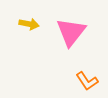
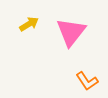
yellow arrow: rotated 42 degrees counterclockwise
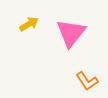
pink triangle: moved 1 px down
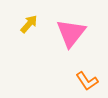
yellow arrow: rotated 18 degrees counterclockwise
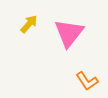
pink triangle: moved 2 px left
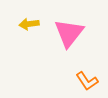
yellow arrow: rotated 138 degrees counterclockwise
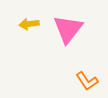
pink triangle: moved 1 px left, 4 px up
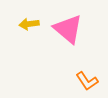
pink triangle: rotated 28 degrees counterclockwise
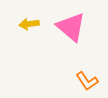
pink triangle: moved 3 px right, 2 px up
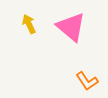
yellow arrow: rotated 72 degrees clockwise
